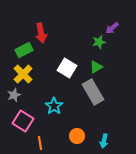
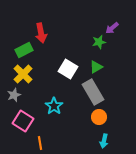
white square: moved 1 px right, 1 px down
orange circle: moved 22 px right, 19 px up
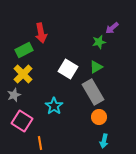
pink square: moved 1 px left
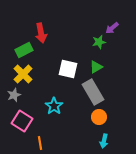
white square: rotated 18 degrees counterclockwise
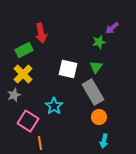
green triangle: rotated 24 degrees counterclockwise
pink square: moved 6 px right
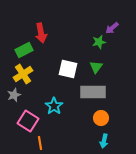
yellow cross: rotated 12 degrees clockwise
gray rectangle: rotated 60 degrees counterclockwise
orange circle: moved 2 px right, 1 px down
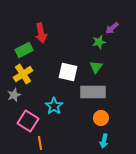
white square: moved 3 px down
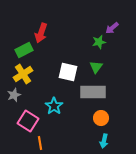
red arrow: rotated 30 degrees clockwise
